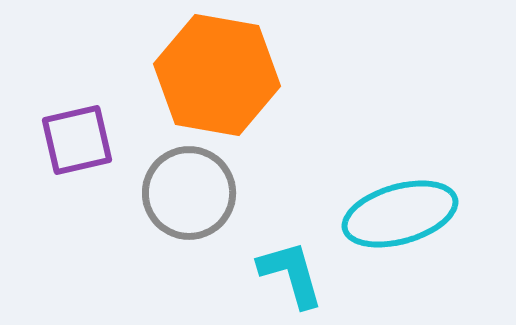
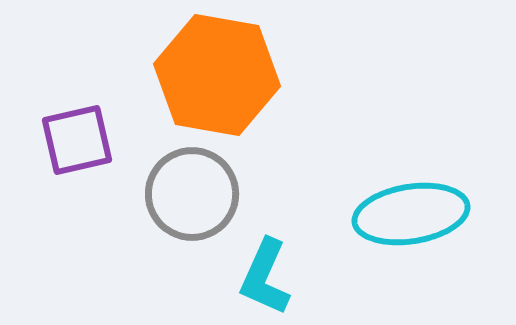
gray circle: moved 3 px right, 1 px down
cyan ellipse: moved 11 px right; rotated 7 degrees clockwise
cyan L-shape: moved 26 px left, 3 px down; rotated 140 degrees counterclockwise
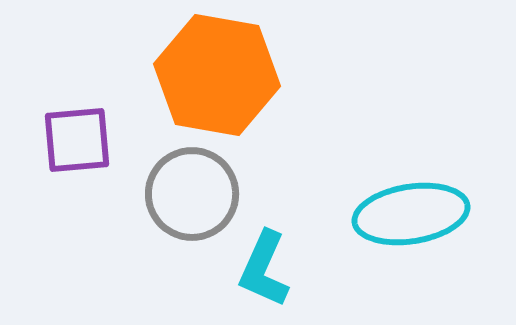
purple square: rotated 8 degrees clockwise
cyan L-shape: moved 1 px left, 8 px up
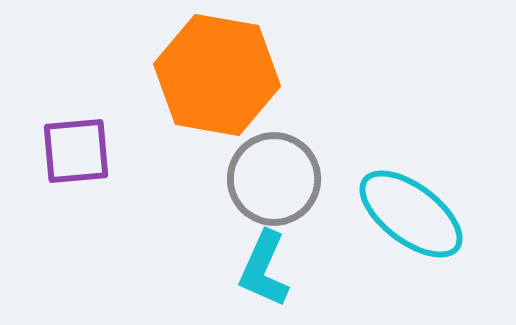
purple square: moved 1 px left, 11 px down
gray circle: moved 82 px right, 15 px up
cyan ellipse: rotated 46 degrees clockwise
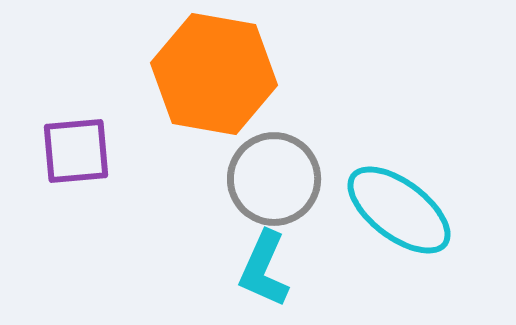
orange hexagon: moved 3 px left, 1 px up
cyan ellipse: moved 12 px left, 4 px up
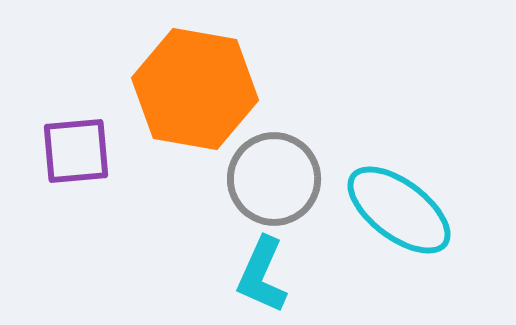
orange hexagon: moved 19 px left, 15 px down
cyan L-shape: moved 2 px left, 6 px down
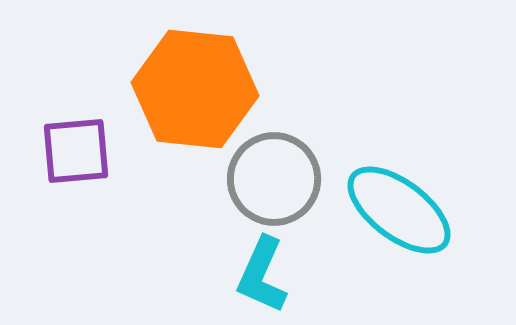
orange hexagon: rotated 4 degrees counterclockwise
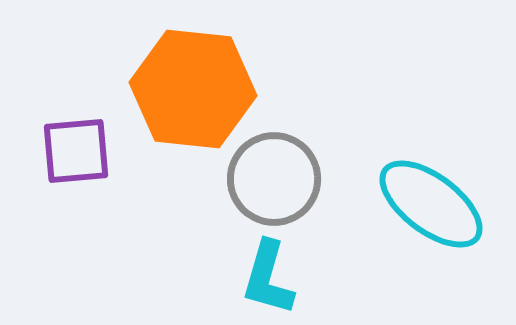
orange hexagon: moved 2 px left
cyan ellipse: moved 32 px right, 6 px up
cyan L-shape: moved 6 px right, 3 px down; rotated 8 degrees counterclockwise
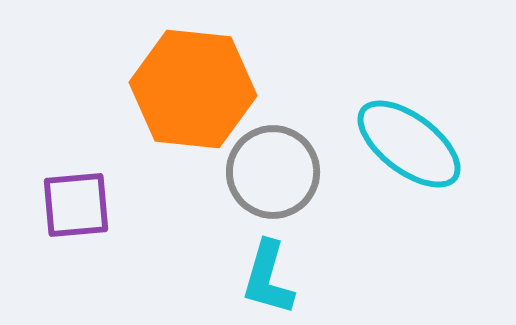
purple square: moved 54 px down
gray circle: moved 1 px left, 7 px up
cyan ellipse: moved 22 px left, 60 px up
